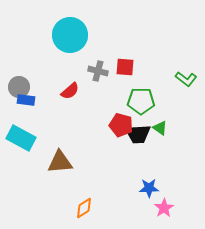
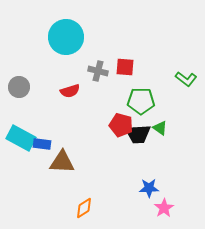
cyan circle: moved 4 px left, 2 px down
red semicircle: rotated 24 degrees clockwise
blue rectangle: moved 16 px right, 44 px down
brown triangle: moved 2 px right; rotated 8 degrees clockwise
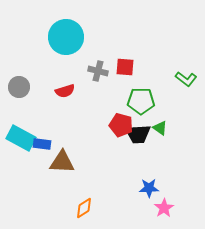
red semicircle: moved 5 px left
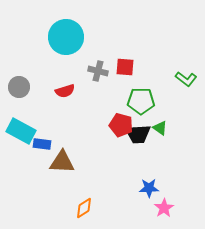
cyan rectangle: moved 7 px up
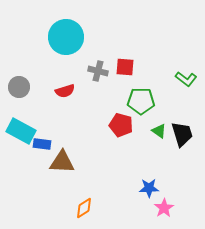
green triangle: moved 1 px left, 3 px down
black trapezoid: moved 44 px right; rotated 104 degrees counterclockwise
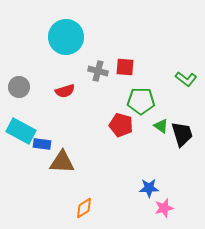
green triangle: moved 2 px right, 5 px up
pink star: rotated 18 degrees clockwise
